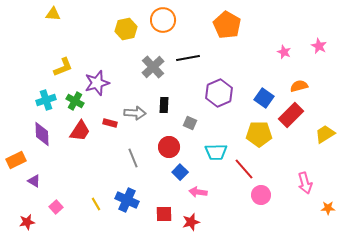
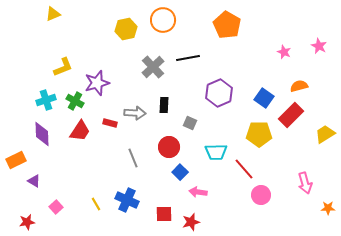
yellow triangle at (53, 14): rotated 28 degrees counterclockwise
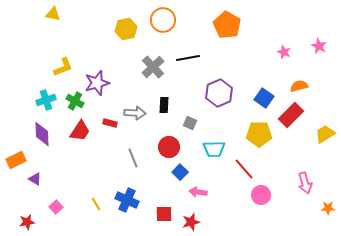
yellow triangle at (53, 14): rotated 35 degrees clockwise
cyan trapezoid at (216, 152): moved 2 px left, 3 px up
purple triangle at (34, 181): moved 1 px right, 2 px up
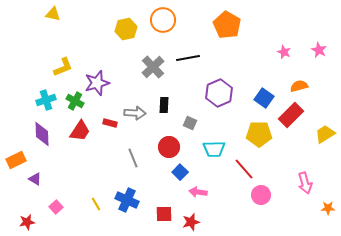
pink star at (319, 46): moved 4 px down
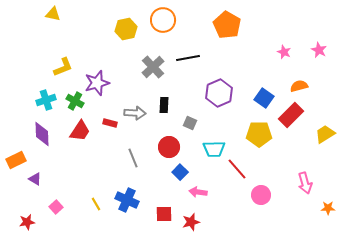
red line at (244, 169): moved 7 px left
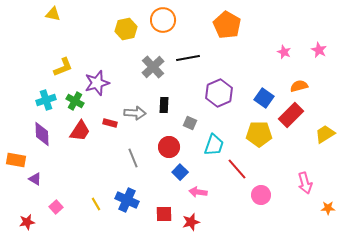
cyan trapezoid at (214, 149): moved 4 px up; rotated 70 degrees counterclockwise
orange rectangle at (16, 160): rotated 36 degrees clockwise
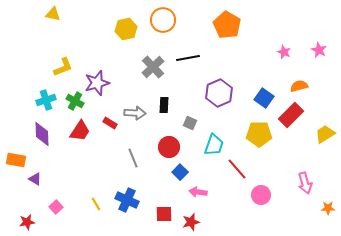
red rectangle at (110, 123): rotated 16 degrees clockwise
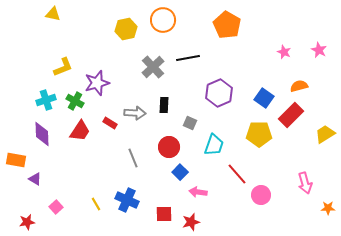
red line at (237, 169): moved 5 px down
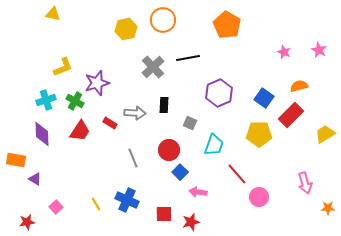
red circle at (169, 147): moved 3 px down
pink circle at (261, 195): moved 2 px left, 2 px down
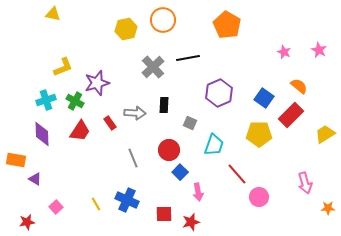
orange semicircle at (299, 86): rotated 54 degrees clockwise
red rectangle at (110, 123): rotated 24 degrees clockwise
pink arrow at (198, 192): rotated 108 degrees counterclockwise
